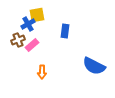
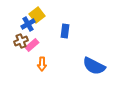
yellow square: rotated 28 degrees counterclockwise
brown cross: moved 3 px right, 1 px down
orange arrow: moved 8 px up
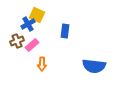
yellow square: rotated 28 degrees counterclockwise
brown cross: moved 4 px left
blue semicircle: rotated 20 degrees counterclockwise
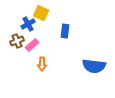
yellow square: moved 4 px right, 2 px up
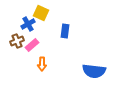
blue semicircle: moved 5 px down
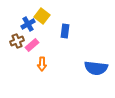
yellow square: moved 1 px right, 3 px down; rotated 14 degrees clockwise
blue semicircle: moved 2 px right, 3 px up
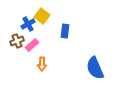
blue semicircle: moved 1 px left; rotated 60 degrees clockwise
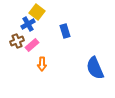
yellow square: moved 5 px left, 4 px up
blue rectangle: rotated 24 degrees counterclockwise
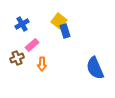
yellow square: moved 22 px right, 9 px down
blue cross: moved 6 px left
brown cross: moved 17 px down
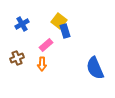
pink rectangle: moved 14 px right
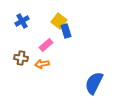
blue cross: moved 3 px up
blue rectangle: moved 1 px right
brown cross: moved 4 px right; rotated 32 degrees clockwise
orange arrow: rotated 80 degrees clockwise
blue semicircle: moved 1 px left, 15 px down; rotated 50 degrees clockwise
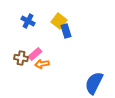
blue cross: moved 6 px right; rotated 32 degrees counterclockwise
pink rectangle: moved 11 px left, 9 px down
